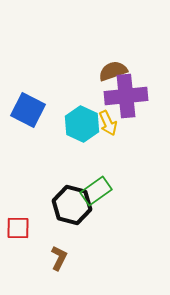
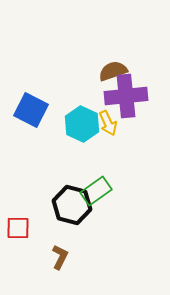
blue square: moved 3 px right
brown L-shape: moved 1 px right, 1 px up
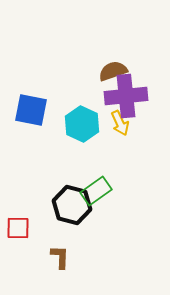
blue square: rotated 16 degrees counterclockwise
yellow arrow: moved 12 px right
brown L-shape: rotated 25 degrees counterclockwise
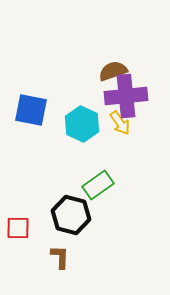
yellow arrow: rotated 10 degrees counterclockwise
green rectangle: moved 2 px right, 6 px up
black hexagon: moved 1 px left, 10 px down
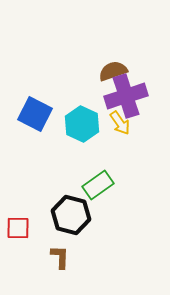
purple cross: rotated 12 degrees counterclockwise
blue square: moved 4 px right, 4 px down; rotated 16 degrees clockwise
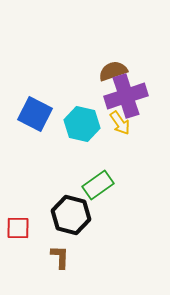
cyan hexagon: rotated 12 degrees counterclockwise
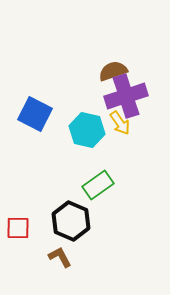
cyan hexagon: moved 5 px right, 6 px down
black hexagon: moved 6 px down; rotated 9 degrees clockwise
brown L-shape: rotated 30 degrees counterclockwise
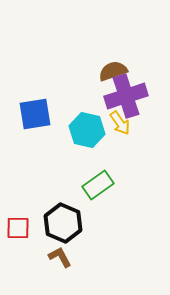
blue square: rotated 36 degrees counterclockwise
black hexagon: moved 8 px left, 2 px down
